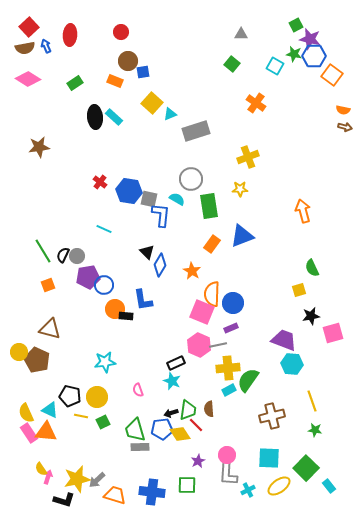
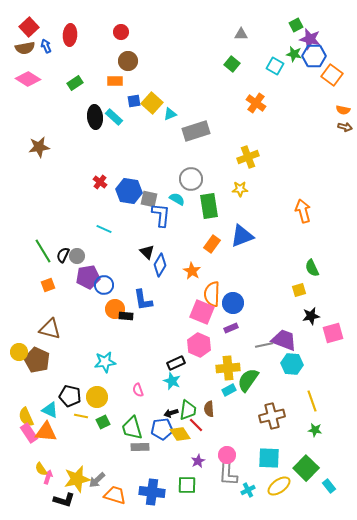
blue square at (143, 72): moved 9 px left, 29 px down
orange rectangle at (115, 81): rotated 21 degrees counterclockwise
gray line at (218, 345): moved 46 px right
yellow semicircle at (26, 413): moved 4 px down
green trapezoid at (135, 430): moved 3 px left, 2 px up
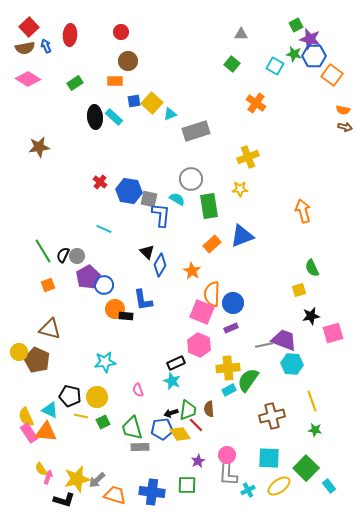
orange rectangle at (212, 244): rotated 12 degrees clockwise
purple pentagon at (88, 277): rotated 20 degrees counterclockwise
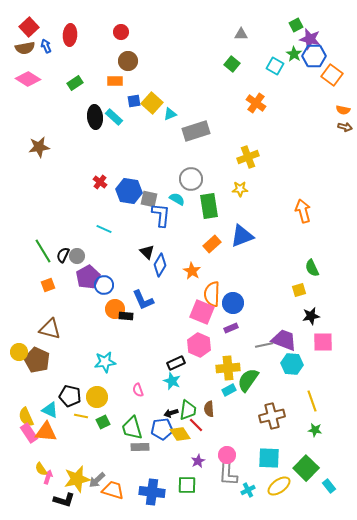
green star at (294, 54): rotated 21 degrees clockwise
blue L-shape at (143, 300): rotated 15 degrees counterclockwise
pink square at (333, 333): moved 10 px left, 9 px down; rotated 15 degrees clockwise
orange trapezoid at (115, 495): moved 2 px left, 5 px up
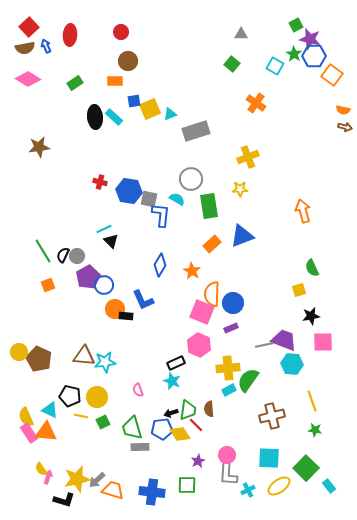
yellow square at (152, 103): moved 2 px left, 6 px down; rotated 25 degrees clockwise
red cross at (100, 182): rotated 24 degrees counterclockwise
cyan line at (104, 229): rotated 49 degrees counterclockwise
black triangle at (147, 252): moved 36 px left, 11 px up
brown triangle at (50, 329): moved 34 px right, 27 px down; rotated 10 degrees counterclockwise
brown pentagon at (37, 360): moved 2 px right, 1 px up
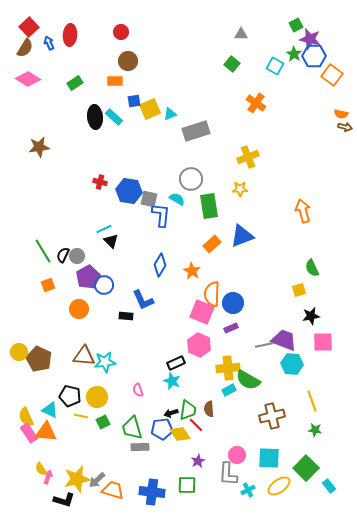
blue arrow at (46, 46): moved 3 px right, 3 px up
brown semicircle at (25, 48): rotated 48 degrees counterclockwise
orange semicircle at (343, 110): moved 2 px left, 4 px down
orange circle at (115, 309): moved 36 px left
green semicircle at (248, 380): rotated 95 degrees counterclockwise
pink circle at (227, 455): moved 10 px right
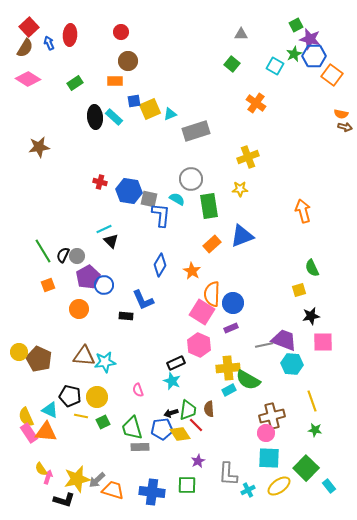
green star at (294, 54): rotated 14 degrees clockwise
pink square at (202, 312): rotated 10 degrees clockwise
pink circle at (237, 455): moved 29 px right, 22 px up
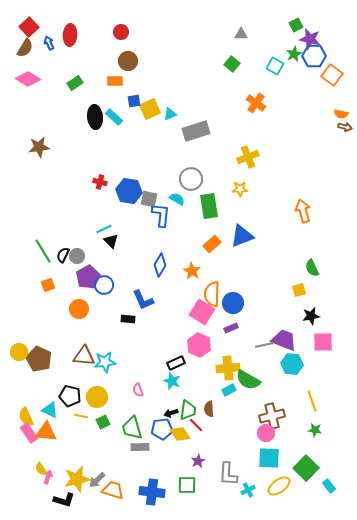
black rectangle at (126, 316): moved 2 px right, 3 px down
